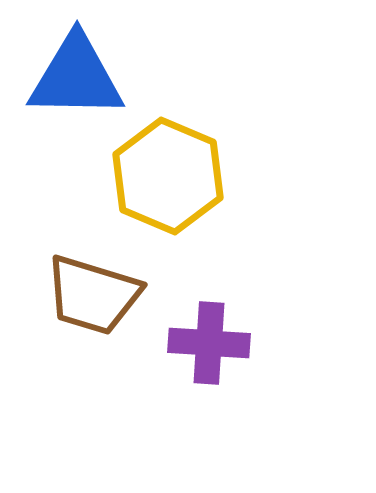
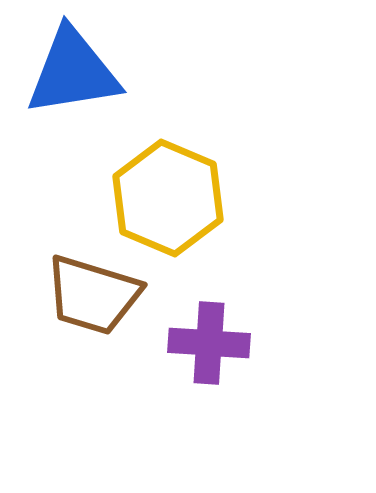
blue triangle: moved 3 px left, 5 px up; rotated 10 degrees counterclockwise
yellow hexagon: moved 22 px down
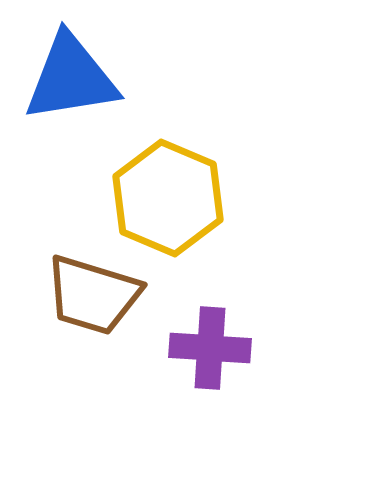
blue triangle: moved 2 px left, 6 px down
purple cross: moved 1 px right, 5 px down
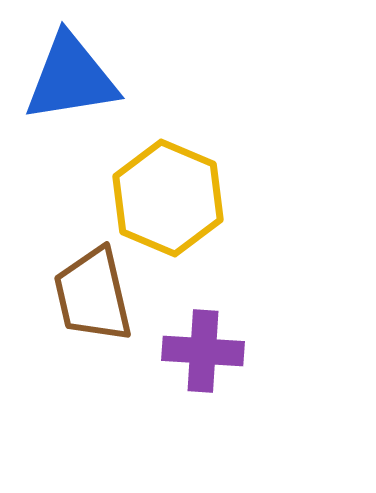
brown trapezoid: rotated 60 degrees clockwise
purple cross: moved 7 px left, 3 px down
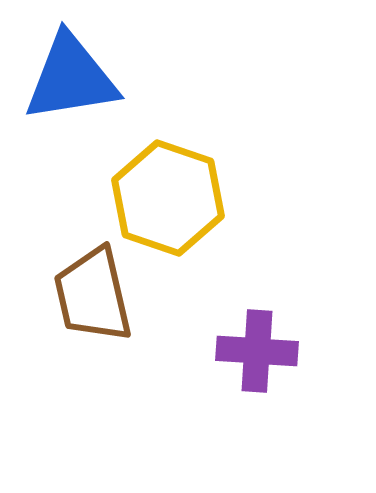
yellow hexagon: rotated 4 degrees counterclockwise
purple cross: moved 54 px right
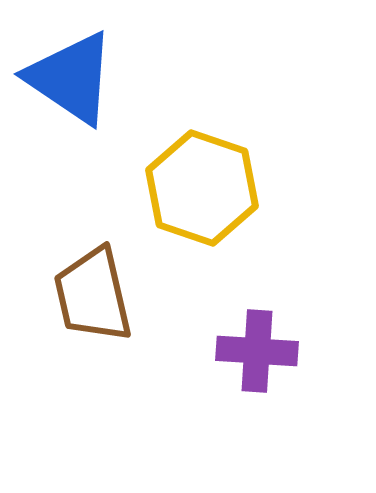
blue triangle: rotated 43 degrees clockwise
yellow hexagon: moved 34 px right, 10 px up
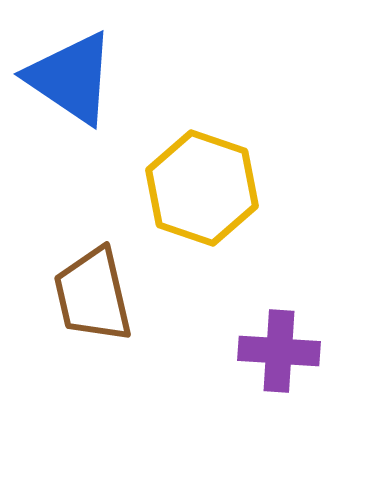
purple cross: moved 22 px right
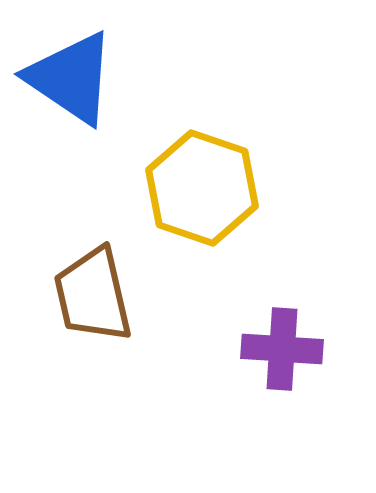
purple cross: moved 3 px right, 2 px up
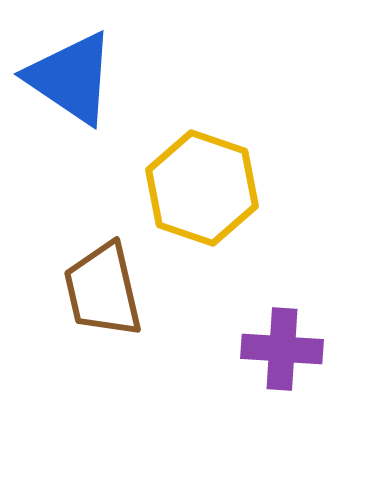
brown trapezoid: moved 10 px right, 5 px up
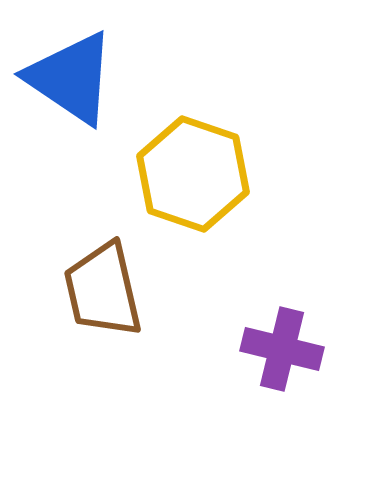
yellow hexagon: moved 9 px left, 14 px up
purple cross: rotated 10 degrees clockwise
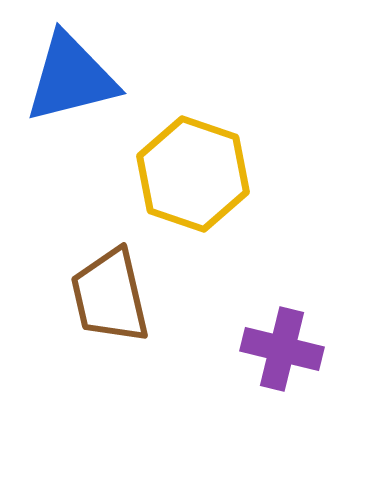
blue triangle: rotated 48 degrees counterclockwise
brown trapezoid: moved 7 px right, 6 px down
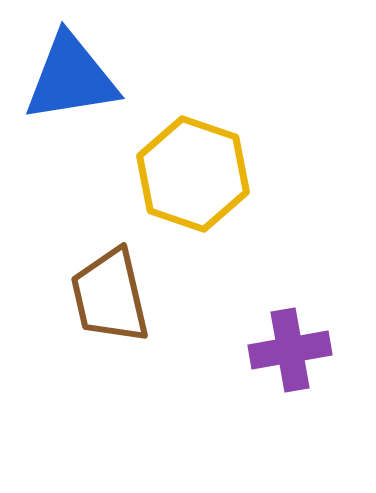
blue triangle: rotated 5 degrees clockwise
purple cross: moved 8 px right, 1 px down; rotated 24 degrees counterclockwise
